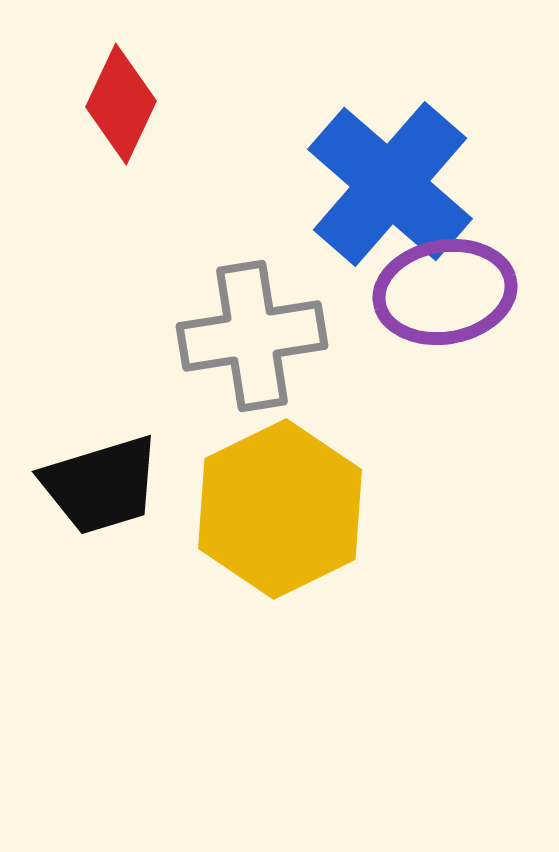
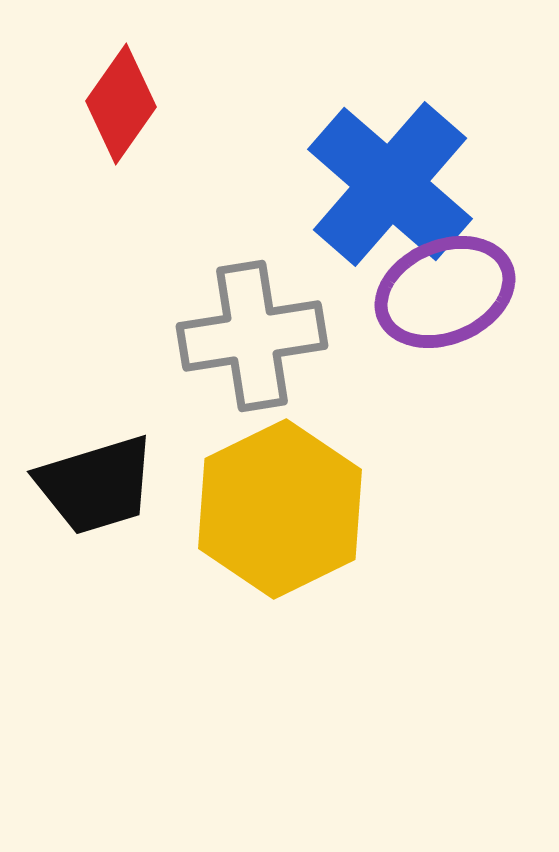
red diamond: rotated 10 degrees clockwise
purple ellipse: rotated 13 degrees counterclockwise
black trapezoid: moved 5 px left
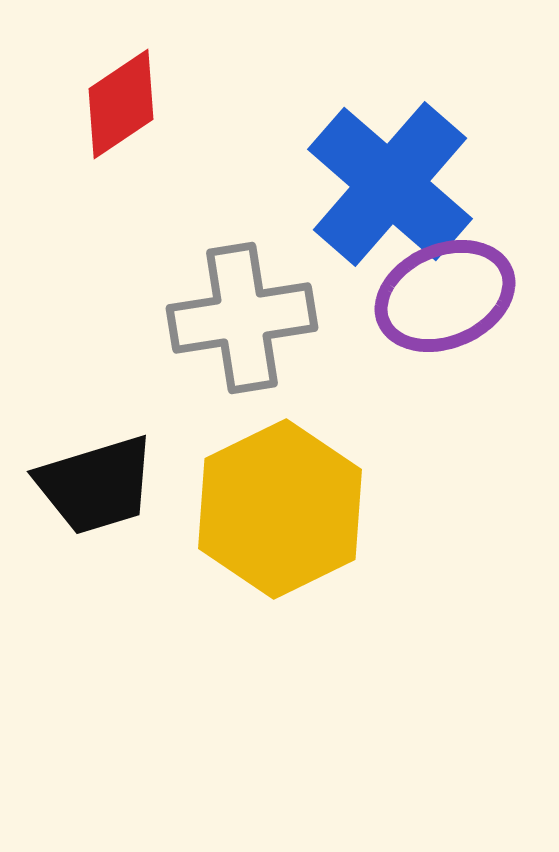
red diamond: rotated 21 degrees clockwise
purple ellipse: moved 4 px down
gray cross: moved 10 px left, 18 px up
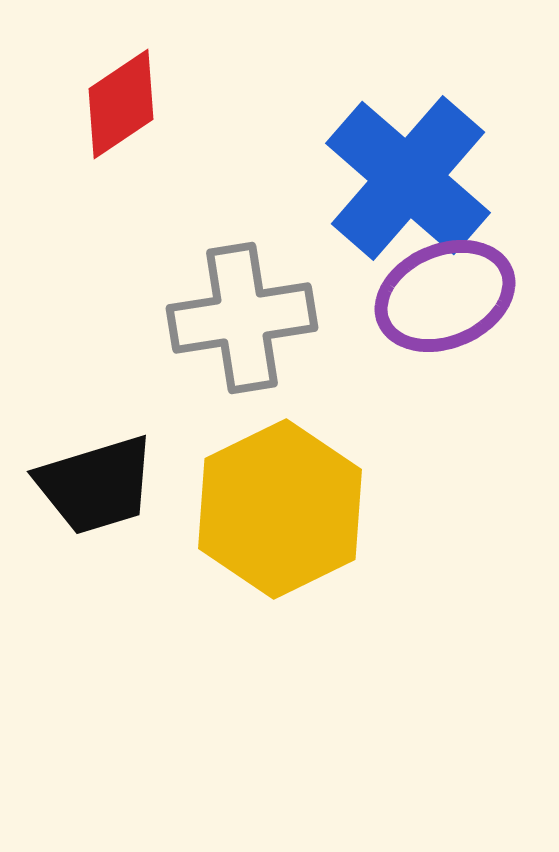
blue cross: moved 18 px right, 6 px up
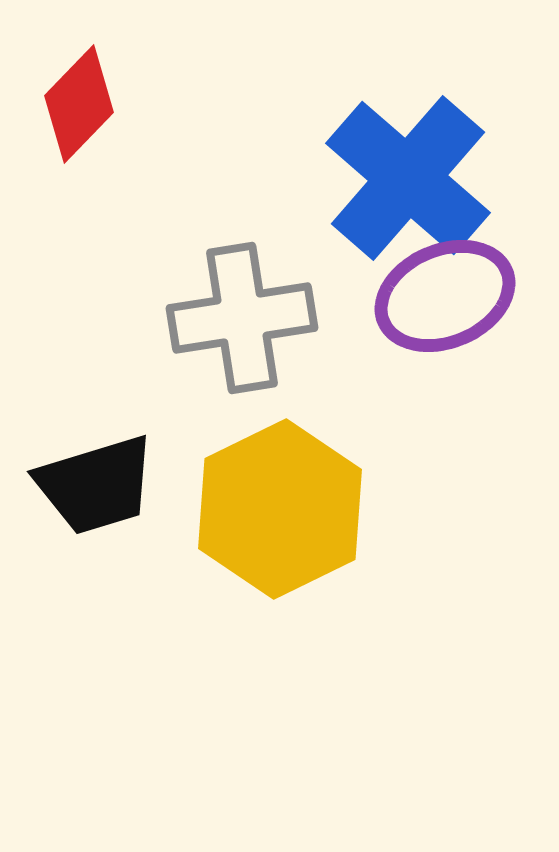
red diamond: moved 42 px left; rotated 12 degrees counterclockwise
